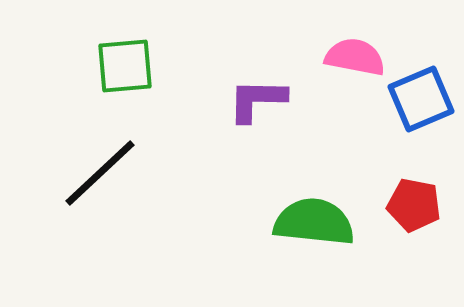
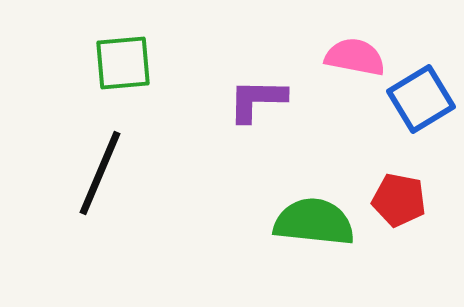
green square: moved 2 px left, 3 px up
blue square: rotated 8 degrees counterclockwise
black line: rotated 24 degrees counterclockwise
red pentagon: moved 15 px left, 5 px up
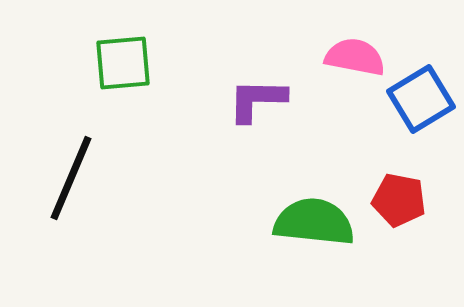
black line: moved 29 px left, 5 px down
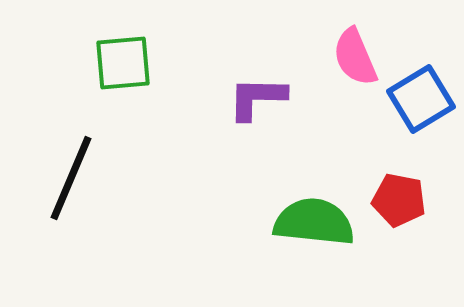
pink semicircle: rotated 124 degrees counterclockwise
purple L-shape: moved 2 px up
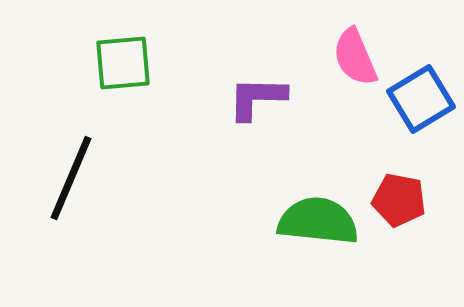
green semicircle: moved 4 px right, 1 px up
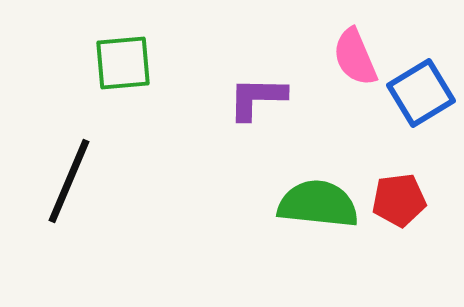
blue square: moved 6 px up
black line: moved 2 px left, 3 px down
red pentagon: rotated 18 degrees counterclockwise
green semicircle: moved 17 px up
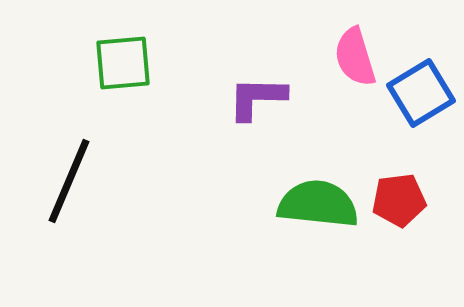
pink semicircle: rotated 6 degrees clockwise
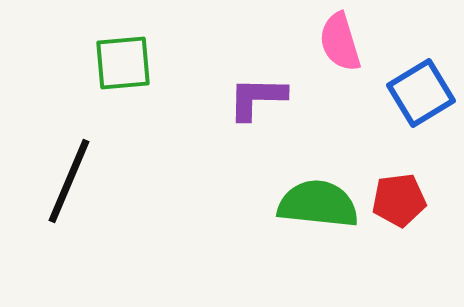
pink semicircle: moved 15 px left, 15 px up
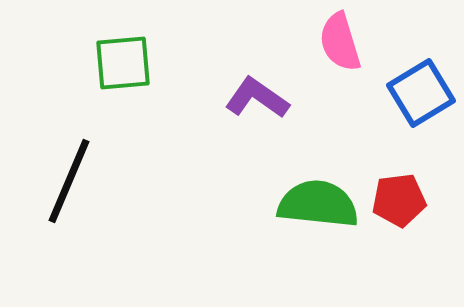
purple L-shape: rotated 34 degrees clockwise
